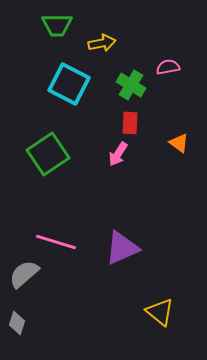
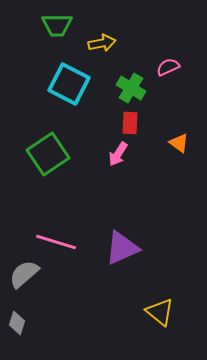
pink semicircle: rotated 15 degrees counterclockwise
green cross: moved 3 px down
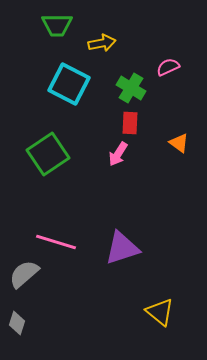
purple triangle: rotated 6 degrees clockwise
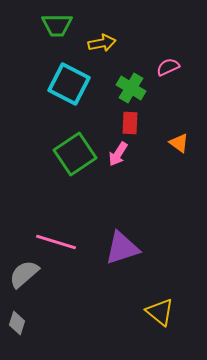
green square: moved 27 px right
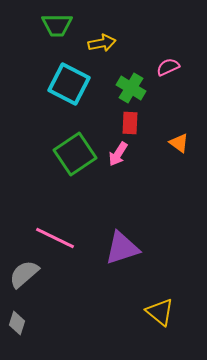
pink line: moved 1 px left, 4 px up; rotated 9 degrees clockwise
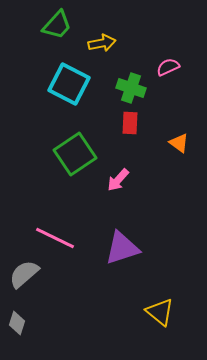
green trapezoid: rotated 48 degrees counterclockwise
green cross: rotated 12 degrees counterclockwise
pink arrow: moved 26 px down; rotated 10 degrees clockwise
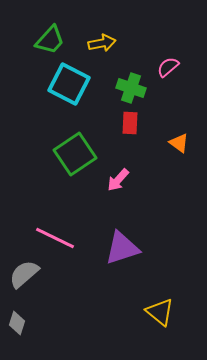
green trapezoid: moved 7 px left, 15 px down
pink semicircle: rotated 15 degrees counterclockwise
